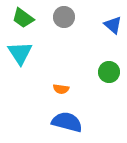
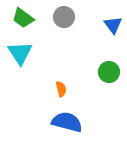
blue triangle: rotated 12 degrees clockwise
orange semicircle: rotated 112 degrees counterclockwise
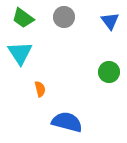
blue triangle: moved 3 px left, 4 px up
orange semicircle: moved 21 px left
